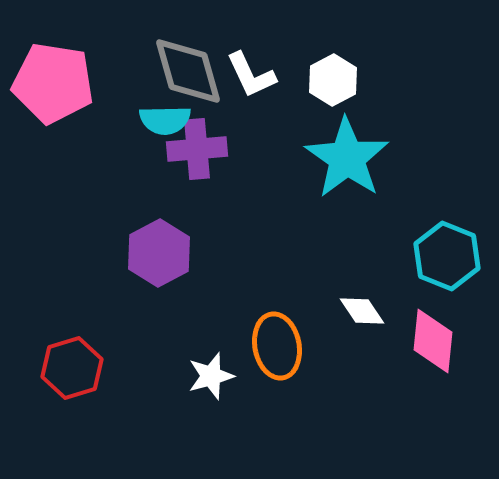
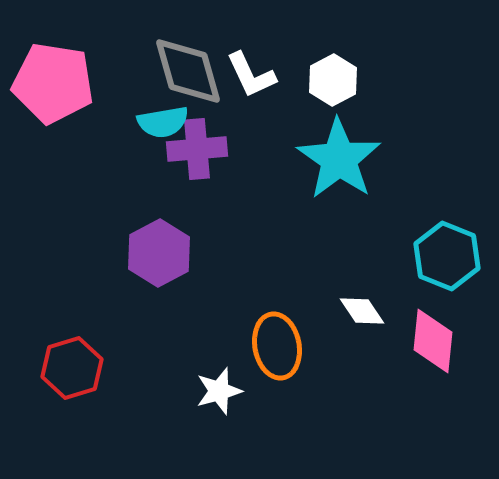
cyan semicircle: moved 2 px left, 2 px down; rotated 9 degrees counterclockwise
cyan star: moved 8 px left, 1 px down
white star: moved 8 px right, 15 px down
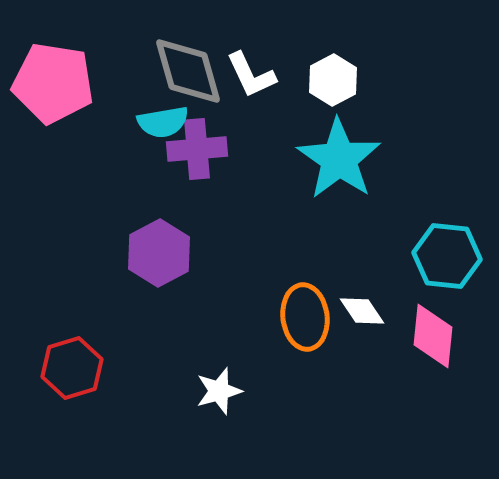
cyan hexagon: rotated 16 degrees counterclockwise
pink diamond: moved 5 px up
orange ellipse: moved 28 px right, 29 px up; rotated 4 degrees clockwise
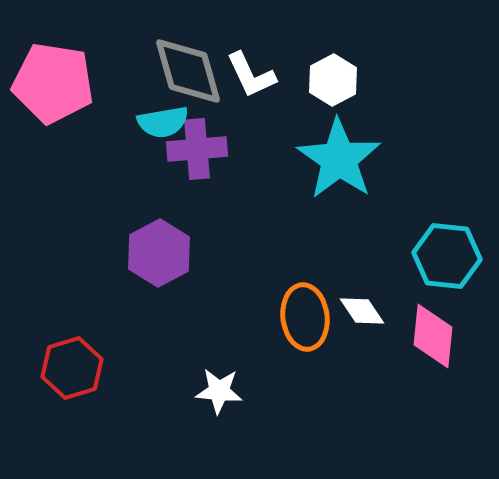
white star: rotated 21 degrees clockwise
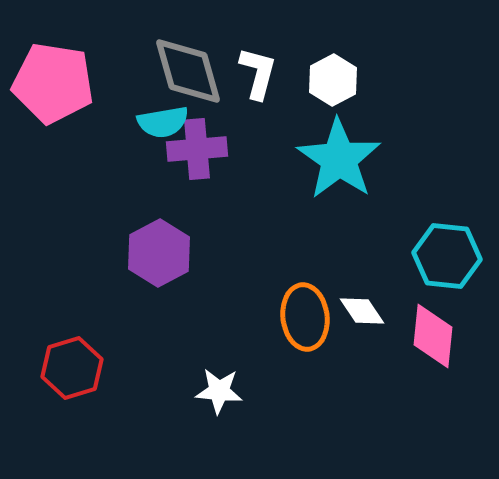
white L-shape: moved 7 px right, 2 px up; rotated 140 degrees counterclockwise
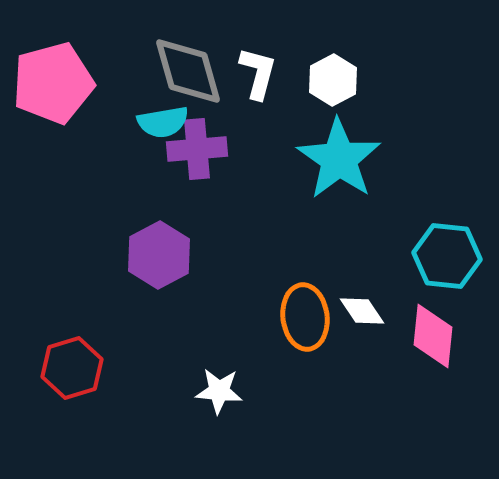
pink pentagon: rotated 24 degrees counterclockwise
purple hexagon: moved 2 px down
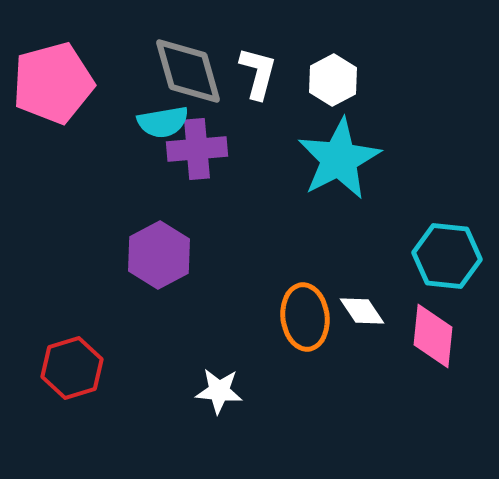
cyan star: rotated 10 degrees clockwise
